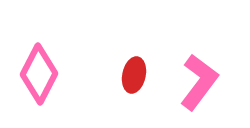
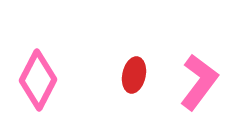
pink diamond: moved 1 px left, 6 px down
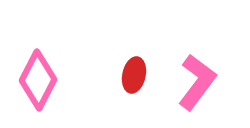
pink L-shape: moved 2 px left
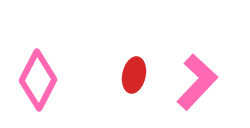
pink L-shape: rotated 6 degrees clockwise
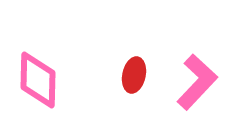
pink diamond: rotated 26 degrees counterclockwise
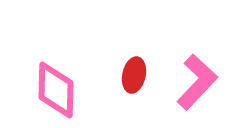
pink diamond: moved 18 px right, 10 px down
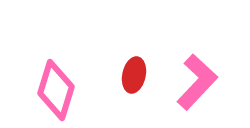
pink diamond: rotated 16 degrees clockwise
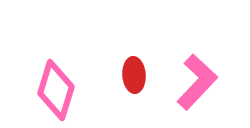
red ellipse: rotated 16 degrees counterclockwise
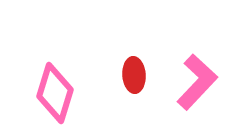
pink diamond: moved 1 px left, 3 px down
